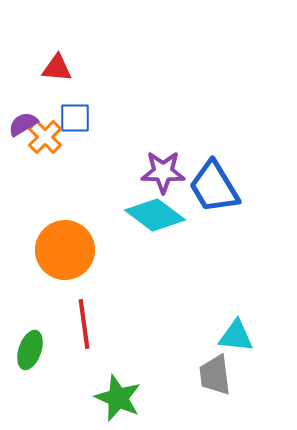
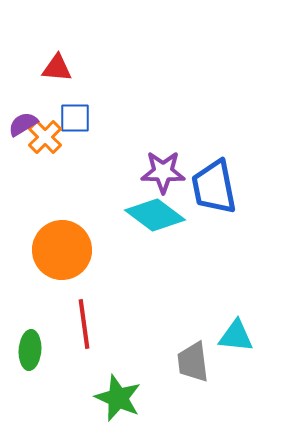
blue trapezoid: rotated 20 degrees clockwise
orange circle: moved 3 px left
green ellipse: rotated 15 degrees counterclockwise
gray trapezoid: moved 22 px left, 13 px up
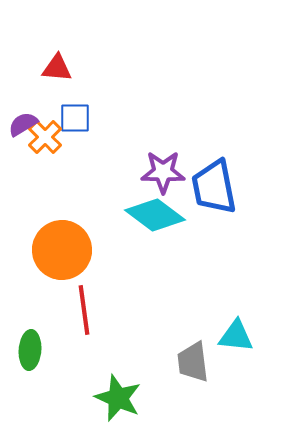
red line: moved 14 px up
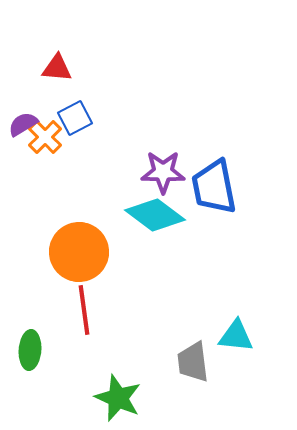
blue square: rotated 28 degrees counterclockwise
orange circle: moved 17 px right, 2 px down
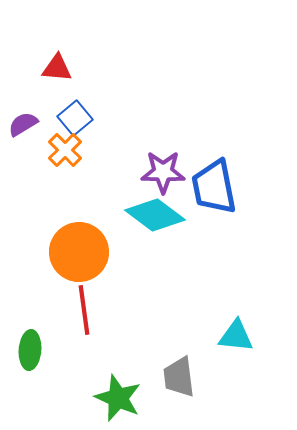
blue square: rotated 12 degrees counterclockwise
orange cross: moved 20 px right, 13 px down
gray trapezoid: moved 14 px left, 15 px down
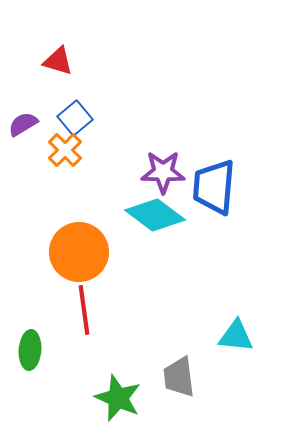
red triangle: moved 1 px right, 7 px up; rotated 12 degrees clockwise
blue trapezoid: rotated 16 degrees clockwise
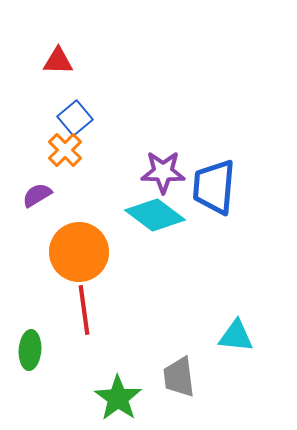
red triangle: rotated 16 degrees counterclockwise
purple semicircle: moved 14 px right, 71 px down
green star: rotated 12 degrees clockwise
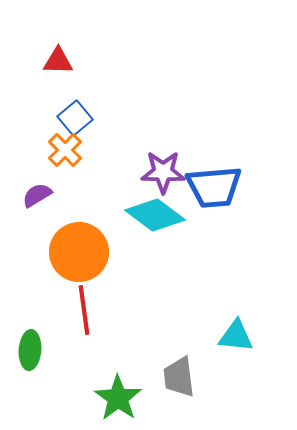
blue trapezoid: rotated 100 degrees counterclockwise
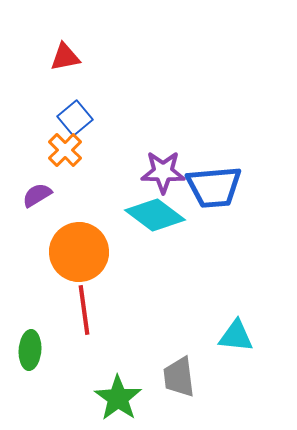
red triangle: moved 7 px right, 4 px up; rotated 12 degrees counterclockwise
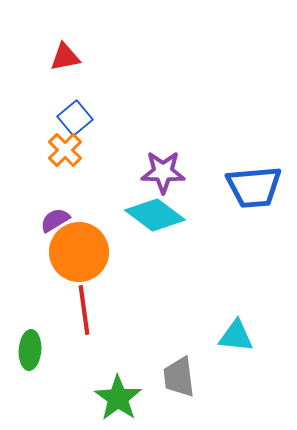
blue trapezoid: moved 40 px right
purple semicircle: moved 18 px right, 25 px down
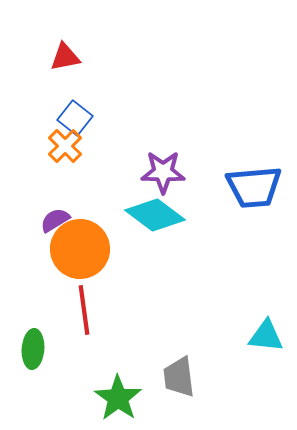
blue square: rotated 12 degrees counterclockwise
orange cross: moved 4 px up
orange circle: moved 1 px right, 3 px up
cyan triangle: moved 30 px right
green ellipse: moved 3 px right, 1 px up
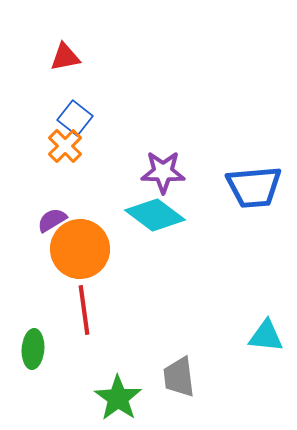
purple semicircle: moved 3 px left
